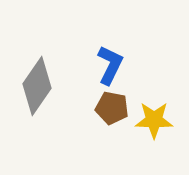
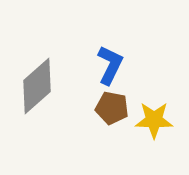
gray diamond: rotated 14 degrees clockwise
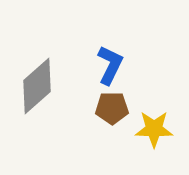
brown pentagon: rotated 12 degrees counterclockwise
yellow star: moved 9 px down
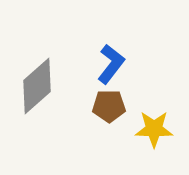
blue L-shape: moved 1 px right, 1 px up; rotated 12 degrees clockwise
brown pentagon: moved 3 px left, 2 px up
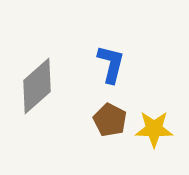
blue L-shape: rotated 24 degrees counterclockwise
brown pentagon: moved 1 px right, 14 px down; rotated 28 degrees clockwise
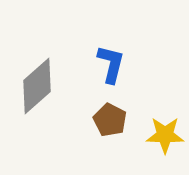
yellow star: moved 11 px right, 6 px down
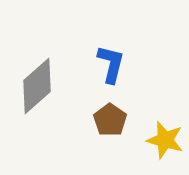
brown pentagon: rotated 8 degrees clockwise
yellow star: moved 5 px down; rotated 15 degrees clockwise
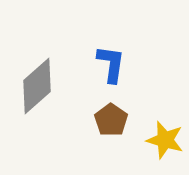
blue L-shape: rotated 6 degrees counterclockwise
brown pentagon: moved 1 px right
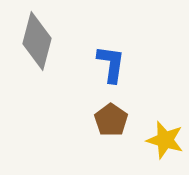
gray diamond: moved 45 px up; rotated 34 degrees counterclockwise
